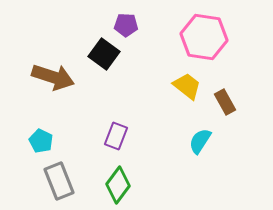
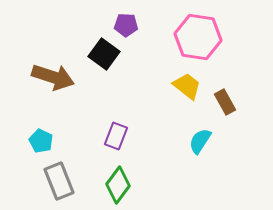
pink hexagon: moved 6 px left
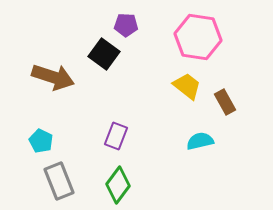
cyan semicircle: rotated 44 degrees clockwise
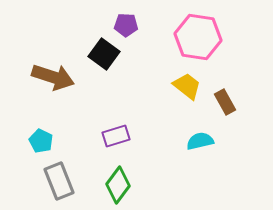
purple rectangle: rotated 52 degrees clockwise
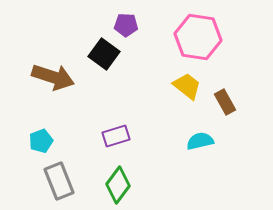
cyan pentagon: rotated 25 degrees clockwise
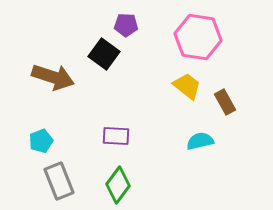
purple rectangle: rotated 20 degrees clockwise
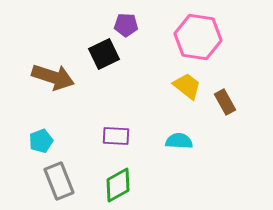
black square: rotated 28 degrees clockwise
cyan semicircle: moved 21 px left; rotated 16 degrees clockwise
green diamond: rotated 24 degrees clockwise
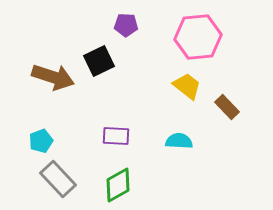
pink hexagon: rotated 15 degrees counterclockwise
black square: moved 5 px left, 7 px down
brown rectangle: moved 2 px right, 5 px down; rotated 15 degrees counterclockwise
gray rectangle: moved 1 px left, 2 px up; rotated 21 degrees counterclockwise
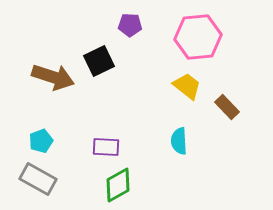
purple pentagon: moved 4 px right
purple rectangle: moved 10 px left, 11 px down
cyan semicircle: rotated 96 degrees counterclockwise
gray rectangle: moved 20 px left; rotated 18 degrees counterclockwise
